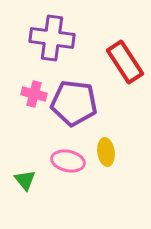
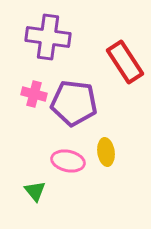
purple cross: moved 4 px left, 1 px up
green triangle: moved 10 px right, 11 px down
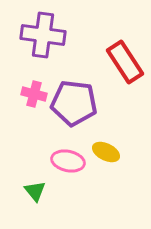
purple cross: moved 5 px left, 2 px up
yellow ellipse: rotated 56 degrees counterclockwise
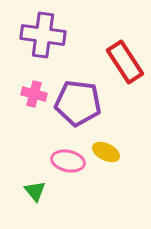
purple pentagon: moved 4 px right
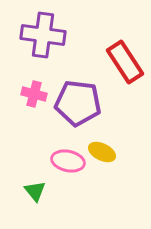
yellow ellipse: moved 4 px left
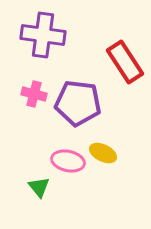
yellow ellipse: moved 1 px right, 1 px down
green triangle: moved 4 px right, 4 px up
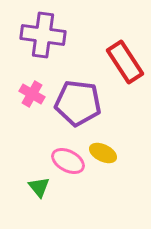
pink cross: moved 2 px left; rotated 15 degrees clockwise
pink ellipse: rotated 16 degrees clockwise
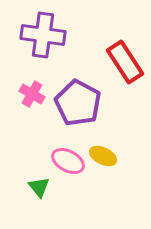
purple pentagon: rotated 21 degrees clockwise
yellow ellipse: moved 3 px down
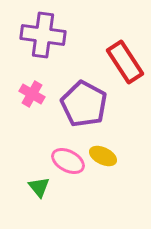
purple pentagon: moved 6 px right, 1 px down
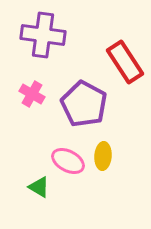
yellow ellipse: rotated 68 degrees clockwise
green triangle: rotated 20 degrees counterclockwise
